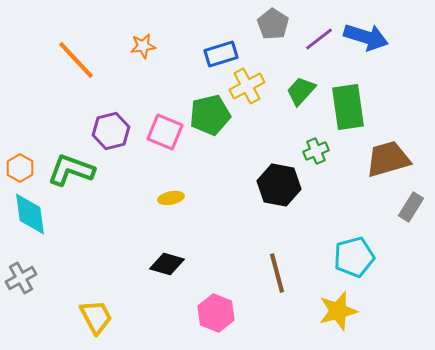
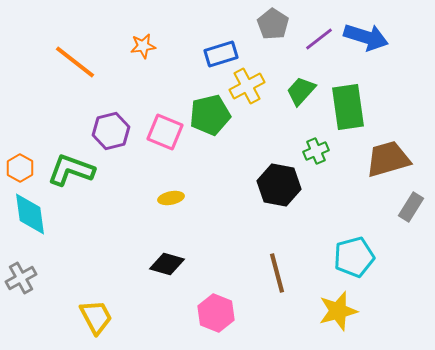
orange line: moved 1 px left, 2 px down; rotated 9 degrees counterclockwise
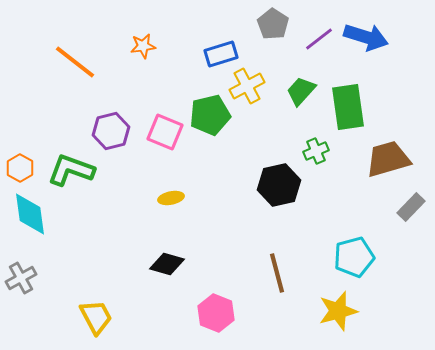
black hexagon: rotated 24 degrees counterclockwise
gray rectangle: rotated 12 degrees clockwise
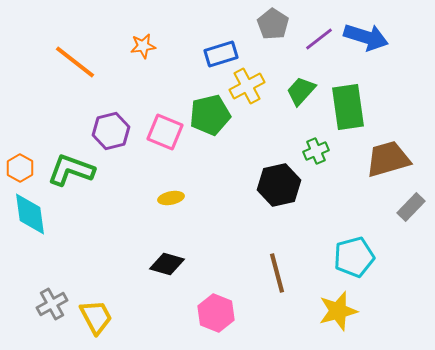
gray cross: moved 31 px right, 26 px down
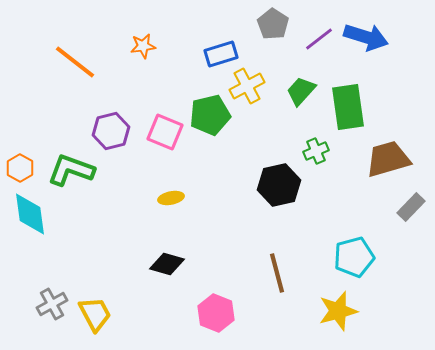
yellow trapezoid: moved 1 px left, 3 px up
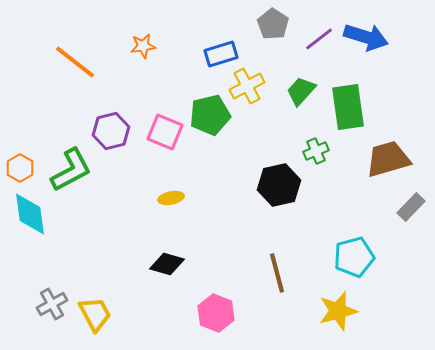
green L-shape: rotated 132 degrees clockwise
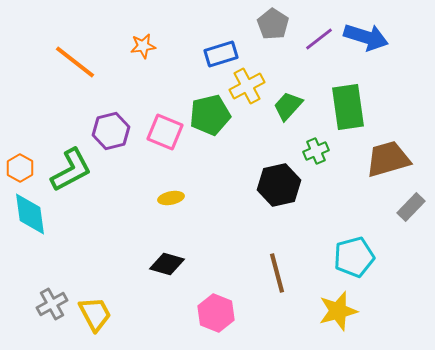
green trapezoid: moved 13 px left, 15 px down
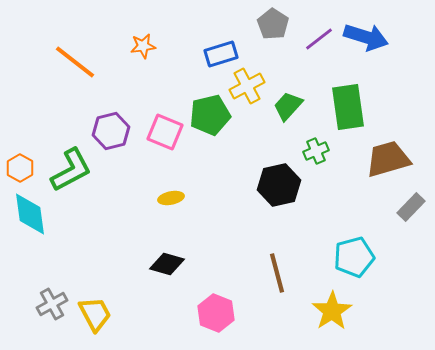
yellow star: moved 6 px left; rotated 18 degrees counterclockwise
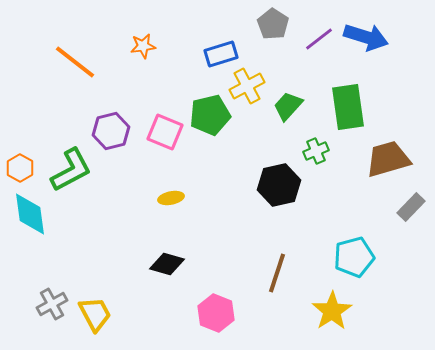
brown line: rotated 33 degrees clockwise
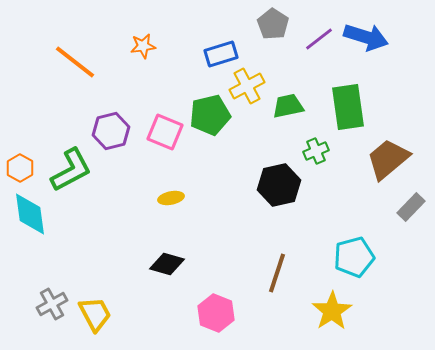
green trapezoid: rotated 36 degrees clockwise
brown trapezoid: rotated 24 degrees counterclockwise
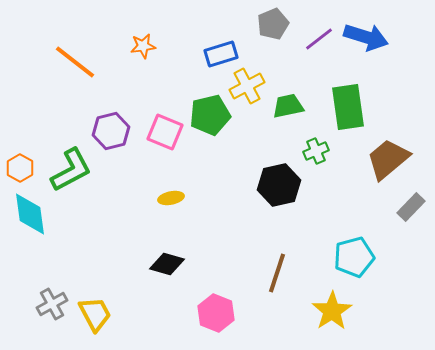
gray pentagon: rotated 16 degrees clockwise
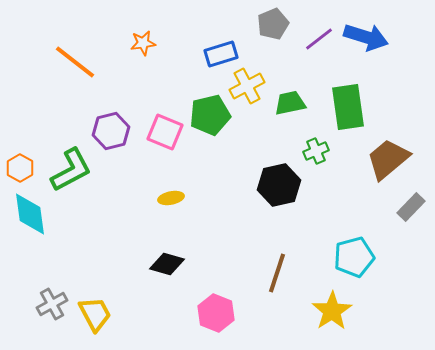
orange star: moved 3 px up
green trapezoid: moved 2 px right, 3 px up
